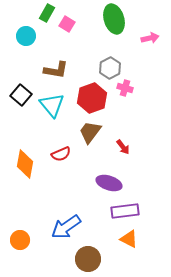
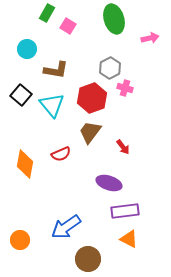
pink square: moved 1 px right, 2 px down
cyan circle: moved 1 px right, 13 px down
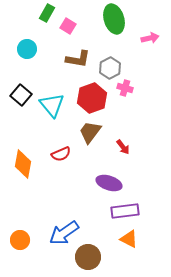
brown L-shape: moved 22 px right, 11 px up
orange diamond: moved 2 px left
blue arrow: moved 2 px left, 6 px down
brown circle: moved 2 px up
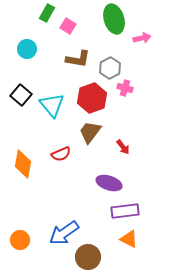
pink arrow: moved 8 px left
